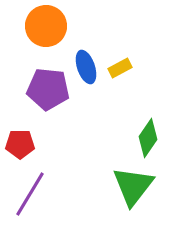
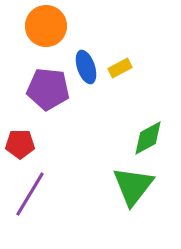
green diamond: rotated 27 degrees clockwise
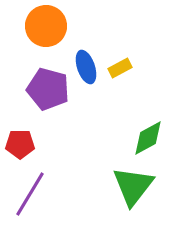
purple pentagon: rotated 9 degrees clockwise
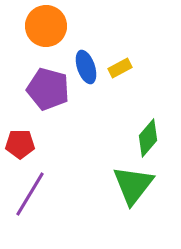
green diamond: rotated 21 degrees counterclockwise
green triangle: moved 1 px up
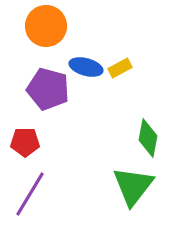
blue ellipse: rotated 56 degrees counterclockwise
green diamond: rotated 30 degrees counterclockwise
red pentagon: moved 5 px right, 2 px up
green triangle: moved 1 px down
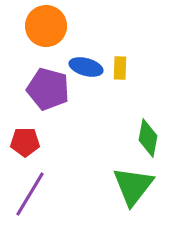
yellow rectangle: rotated 60 degrees counterclockwise
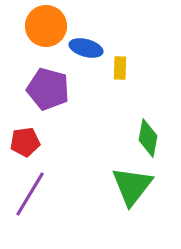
blue ellipse: moved 19 px up
red pentagon: rotated 8 degrees counterclockwise
green triangle: moved 1 px left
